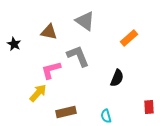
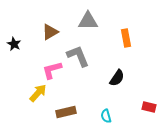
gray triangle: moved 3 px right; rotated 35 degrees counterclockwise
brown triangle: moved 1 px right; rotated 42 degrees counterclockwise
orange rectangle: moved 3 px left; rotated 60 degrees counterclockwise
pink L-shape: moved 1 px right
black semicircle: rotated 12 degrees clockwise
red rectangle: rotated 72 degrees counterclockwise
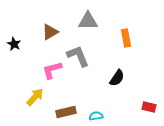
yellow arrow: moved 3 px left, 4 px down
cyan semicircle: moved 10 px left; rotated 96 degrees clockwise
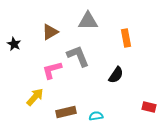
black semicircle: moved 1 px left, 3 px up
